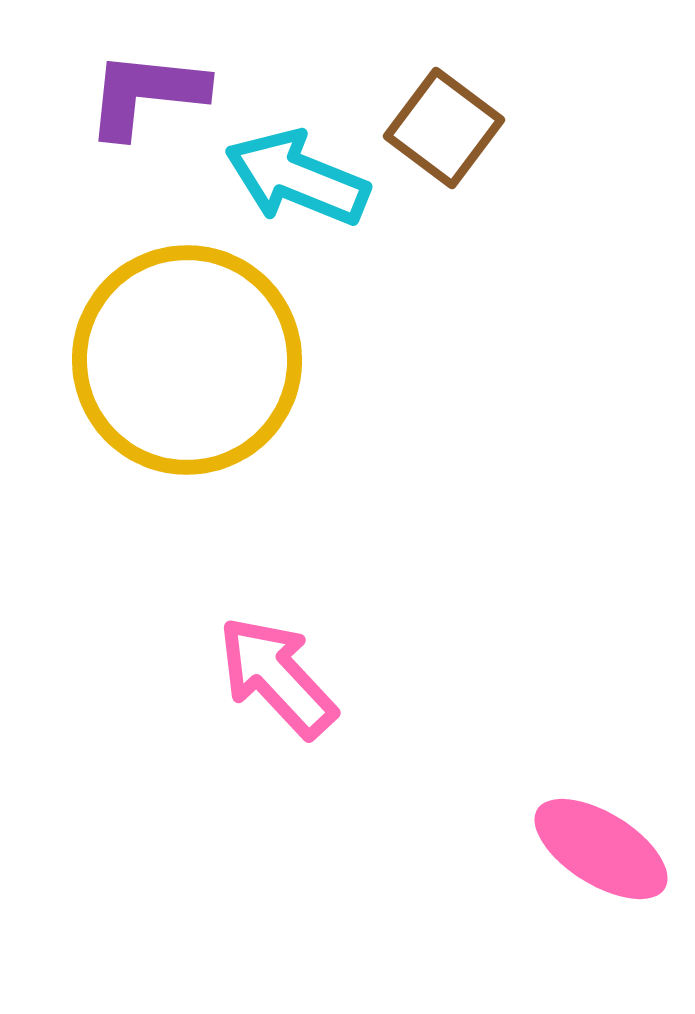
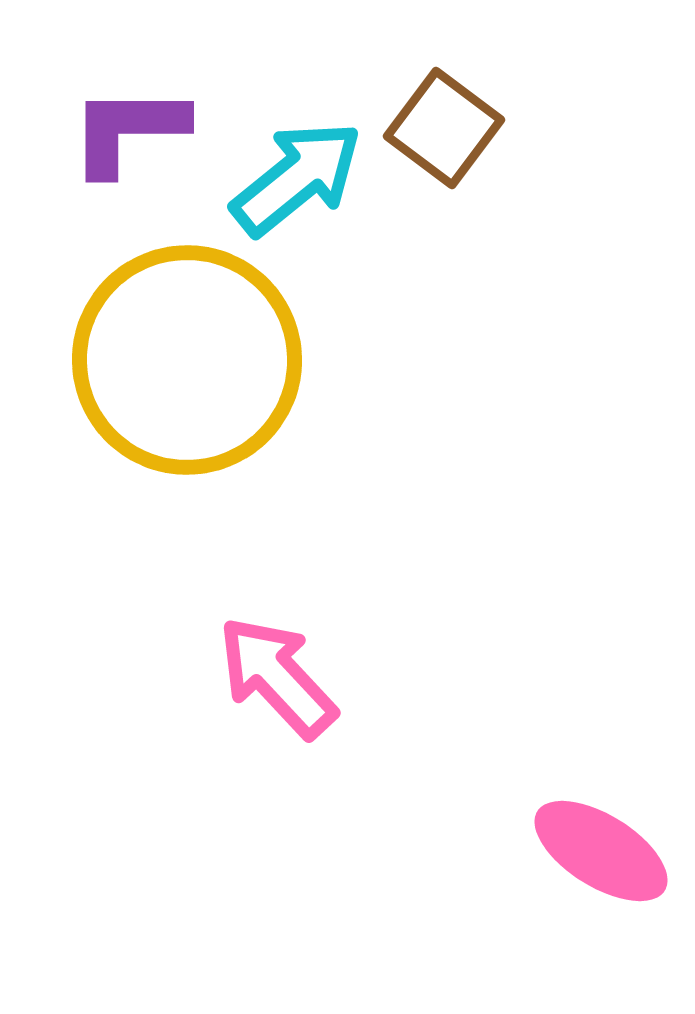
purple L-shape: moved 18 px left, 36 px down; rotated 6 degrees counterclockwise
cyan arrow: rotated 119 degrees clockwise
pink ellipse: moved 2 px down
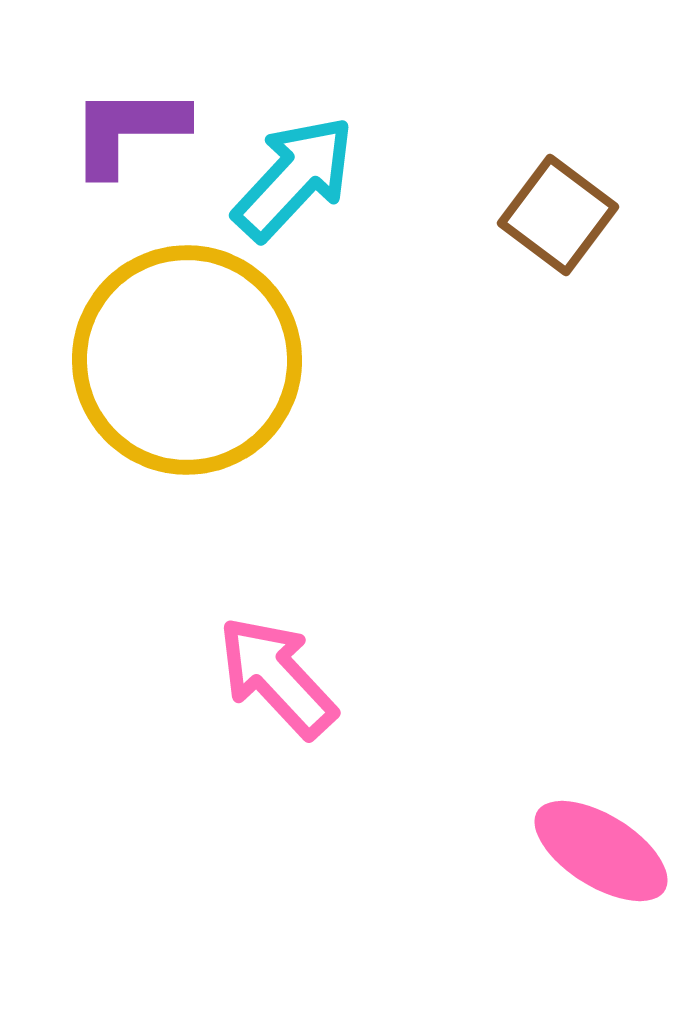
brown square: moved 114 px right, 87 px down
cyan arrow: moved 3 px left; rotated 8 degrees counterclockwise
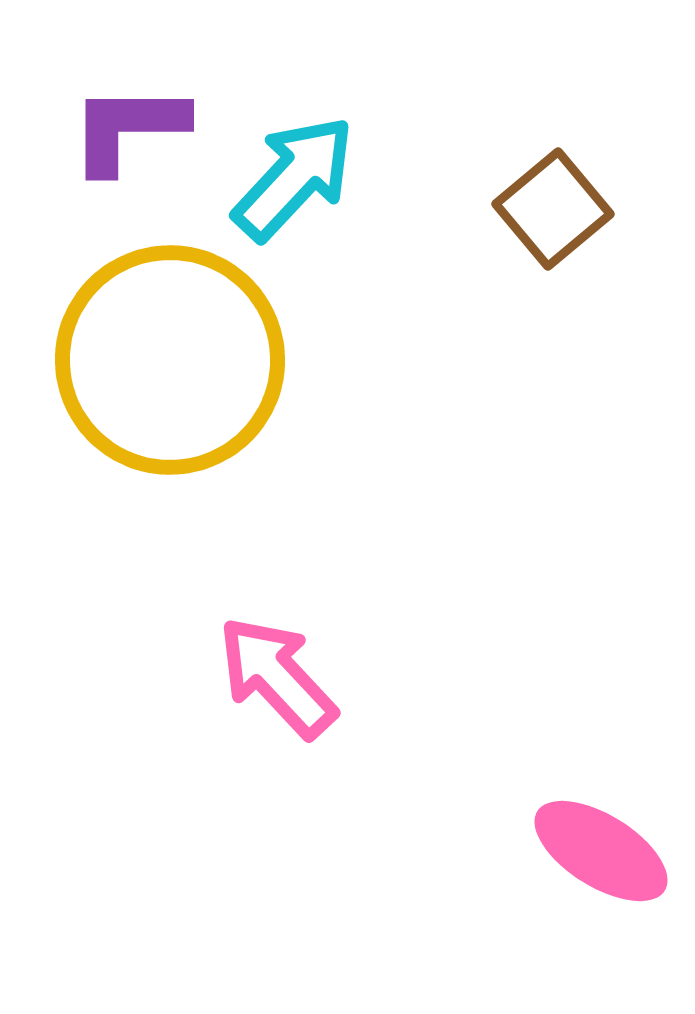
purple L-shape: moved 2 px up
brown square: moved 5 px left, 6 px up; rotated 13 degrees clockwise
yellow circle: moved 17 px left
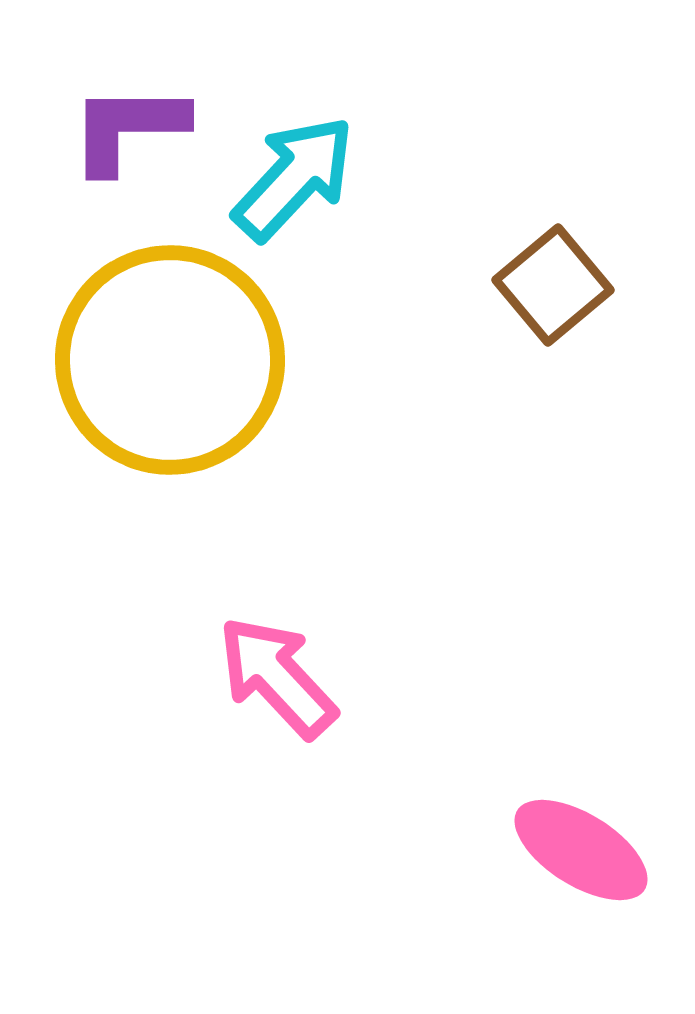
brown square: moved 76 px down
pink ellipse: moved 20 px left, 1 px up
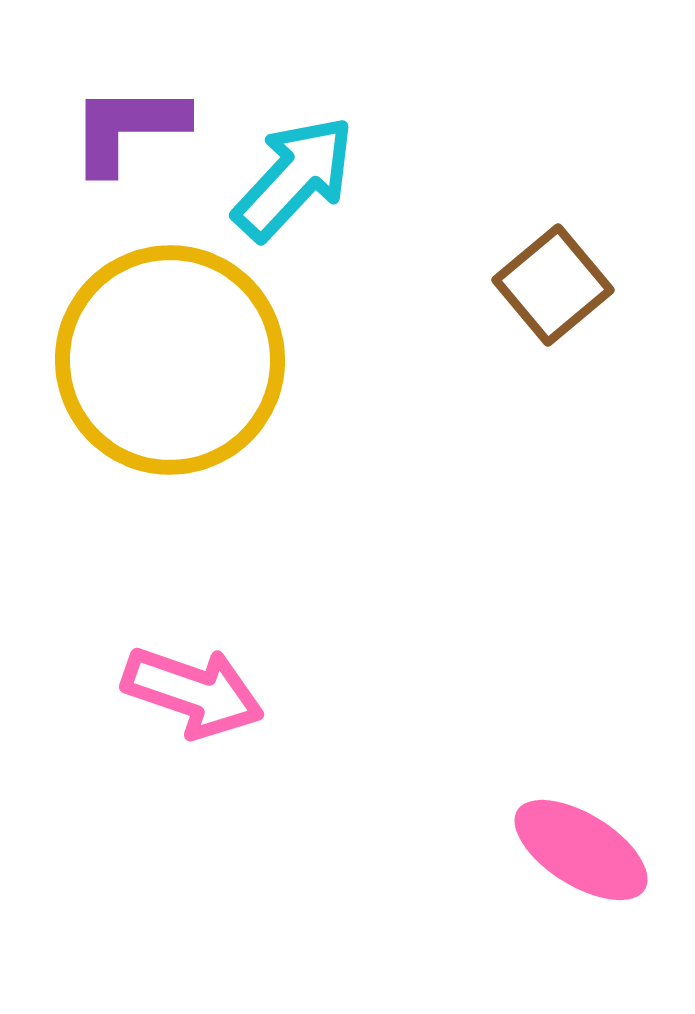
pink arrow: moved 84 px left, 15 px down; rotated 152 degrees clockwise
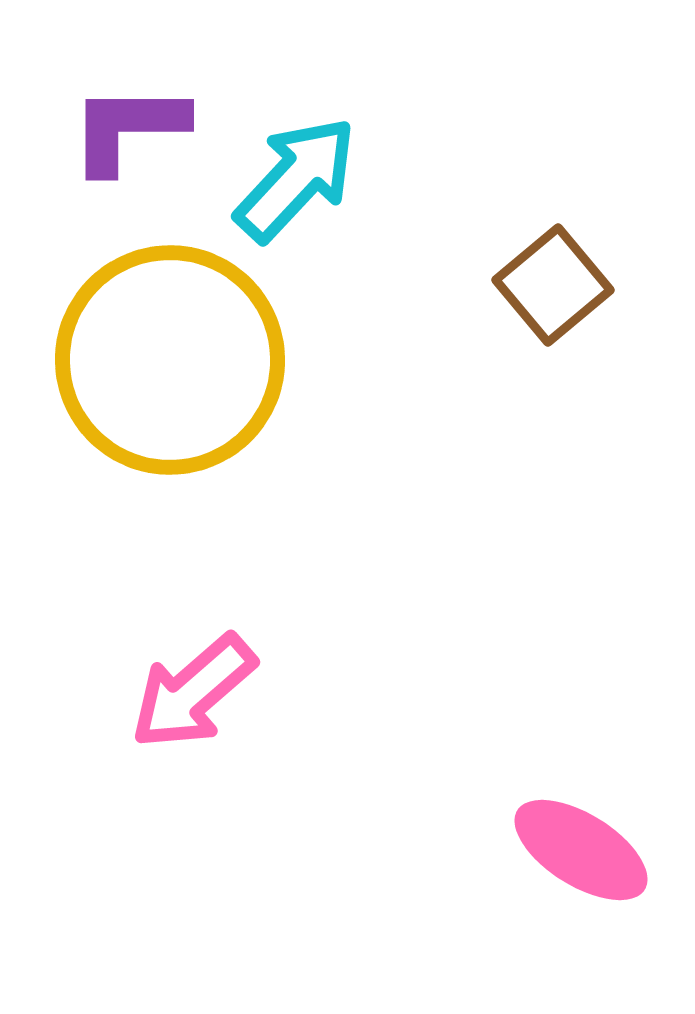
cyan arrow: moved 2 px right, 1 px down
pink arrow: rotated 120 degrees clockwise
